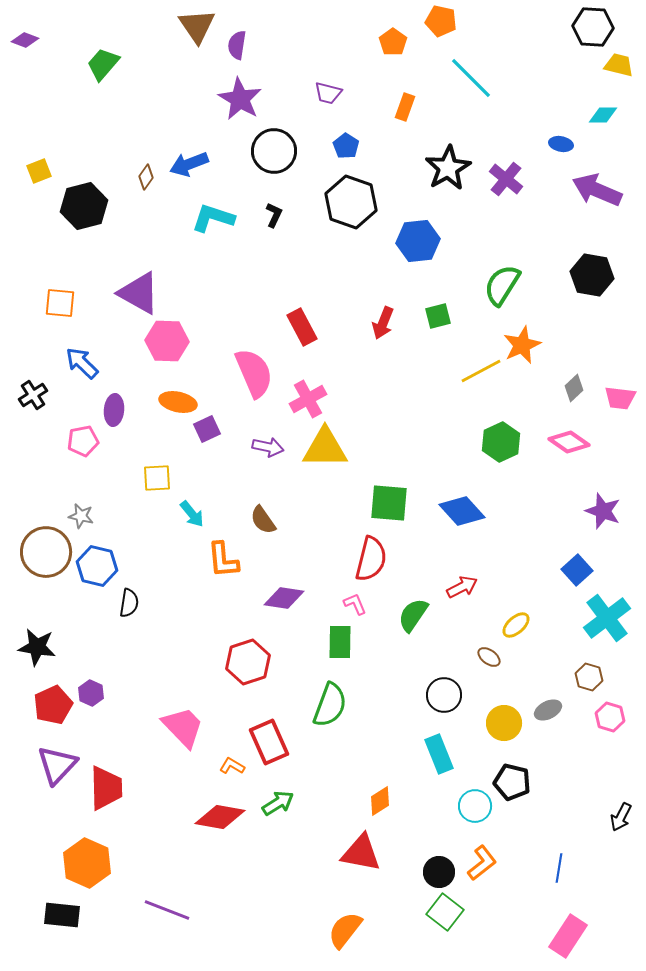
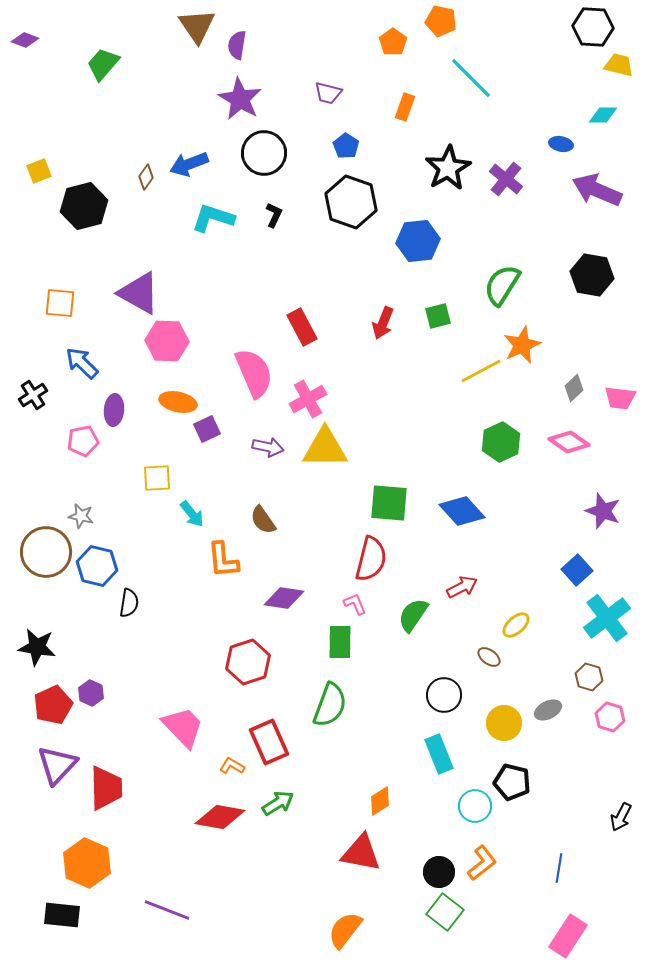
black circle at (274, 151): moved 10 px left, 2 px down
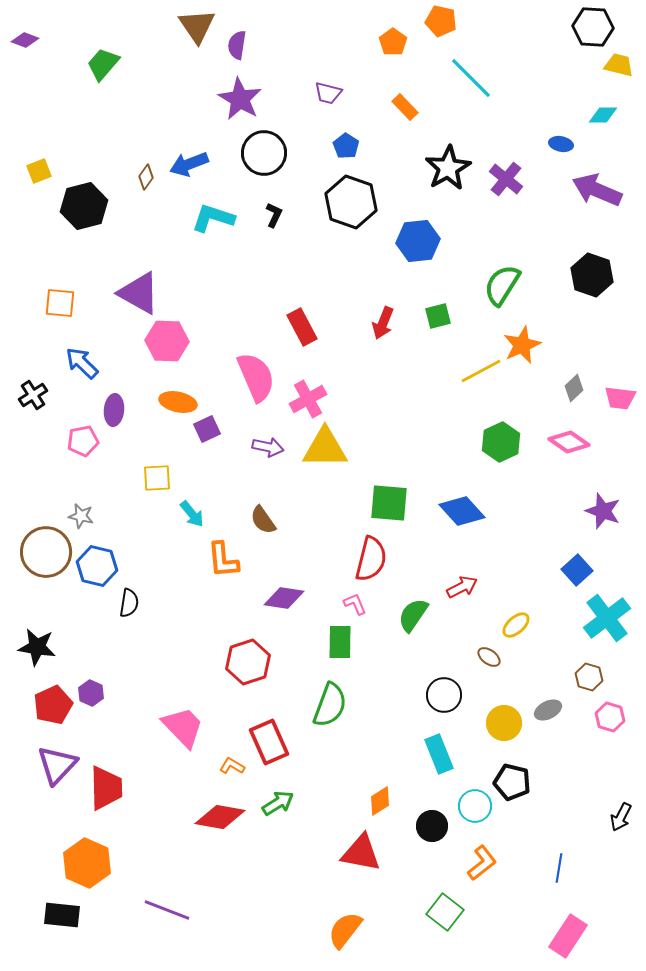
orange rectangle at (405, 107): rotated 64 degrees counterclockwise
black hexagon at (592, 275): rotated 9 degrees clockwise
pink semicircle at (254, 373): moved 2 px right, 4 px down
black circle at (439, 872): moved 7 px left, 46 px up
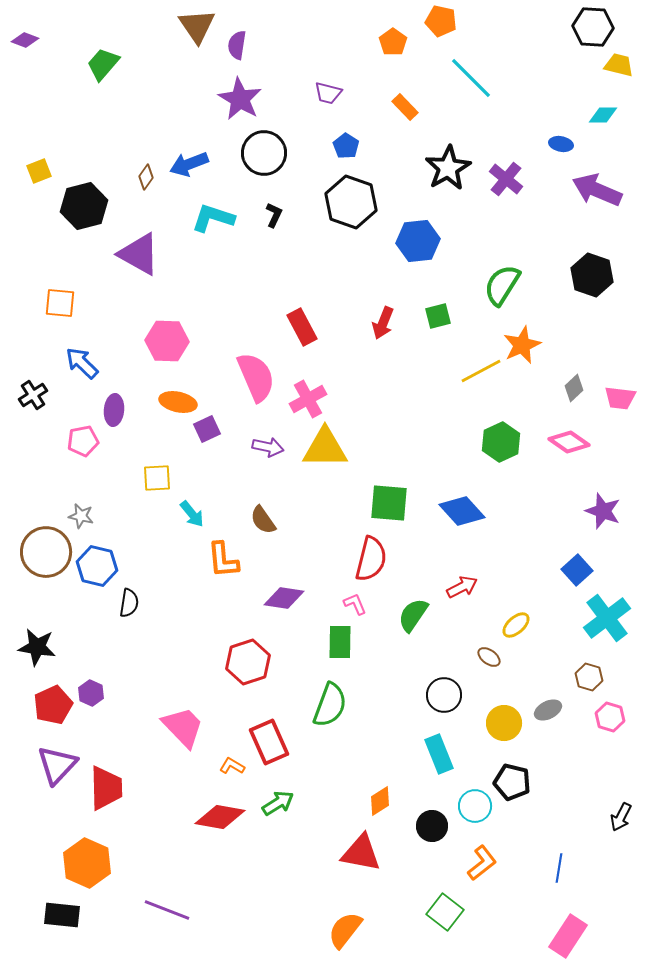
purple triangle at (139, 293): moved 39 px up
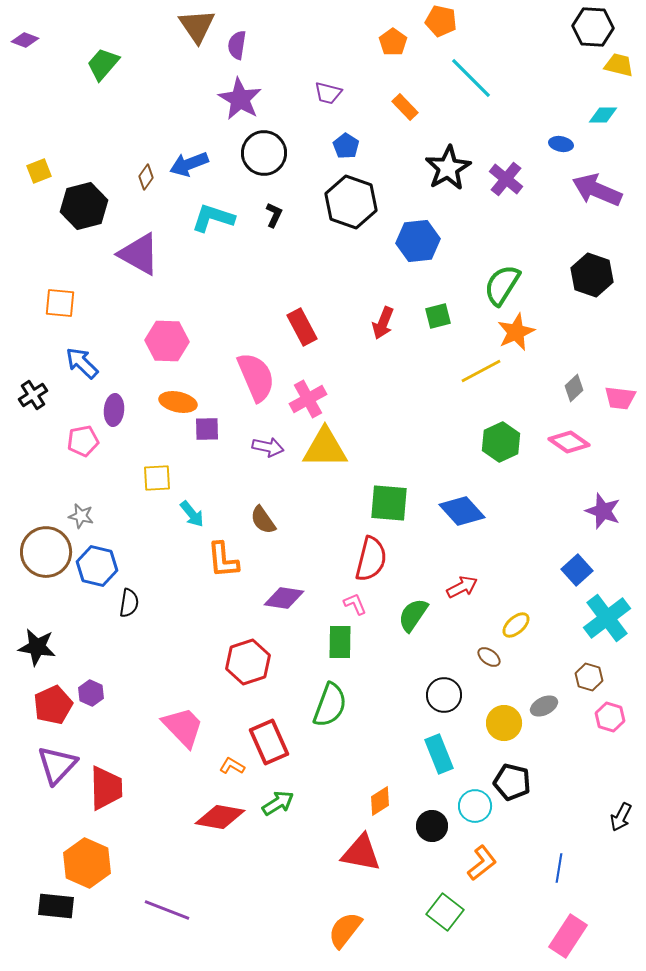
orange star at (522, 345): moved 6 px left, 13 px up
purple square at (207, 429): rotated 24 degrees clockwise
gray ellipse at (548, 710): moved 4 px left, 4 px up
black rectangle at (62, 915): moved 6 px left, 9 px up
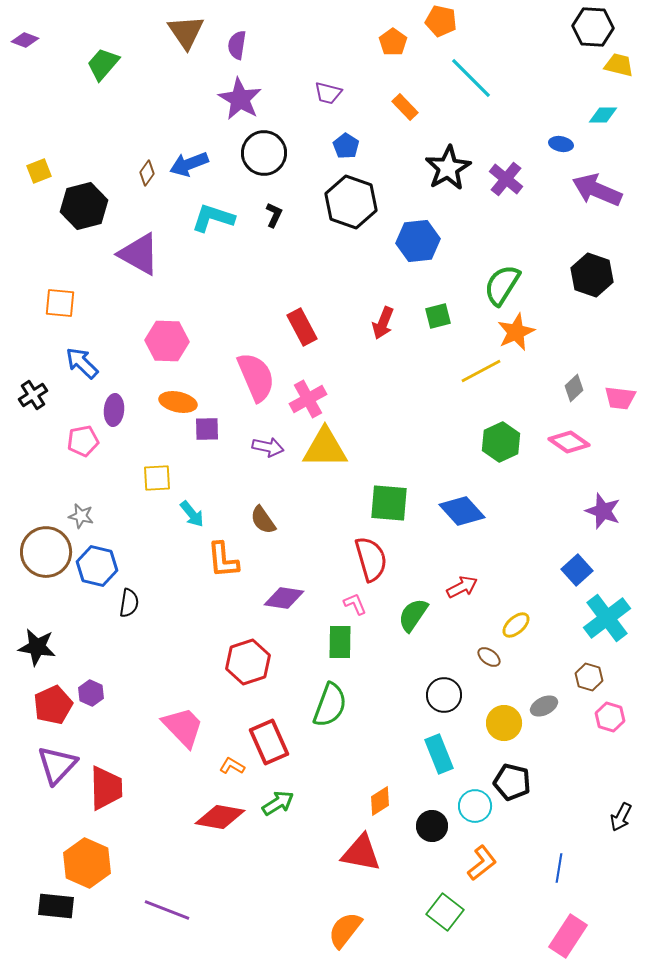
brown triangle at (197, 26): moved 11 px left, 6 px down
brown diamond at (146, 177): moved 1 px right, 4 px up
red semicircle at (371, 559): rotated 30 degrees counterclockwise
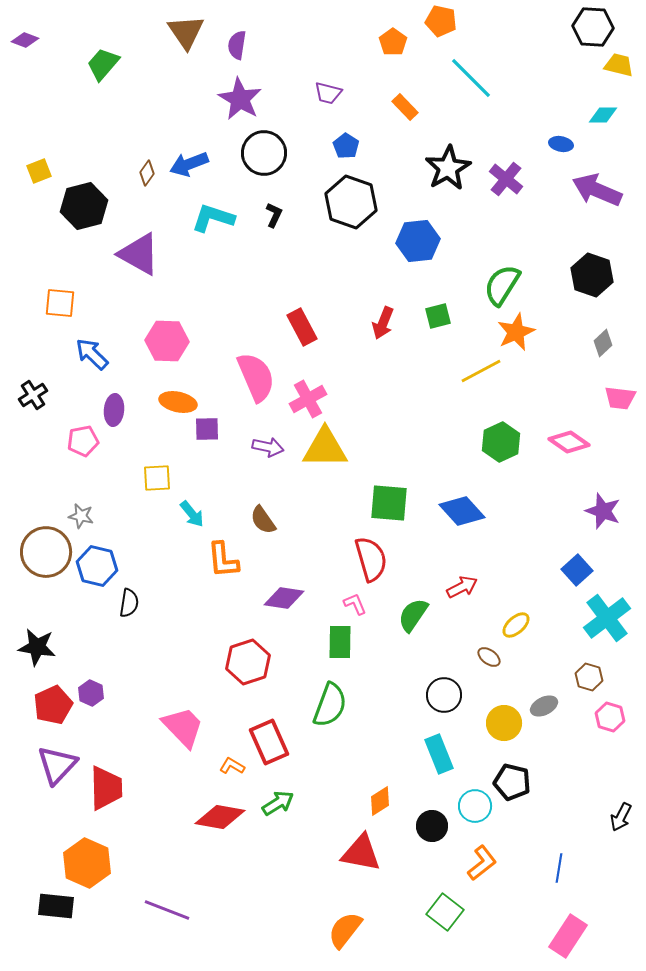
blue arrow at (82, 363): moved 10 px right, 9 px up
gray diamond at (574, 388): moved 29 px right, 45 px up
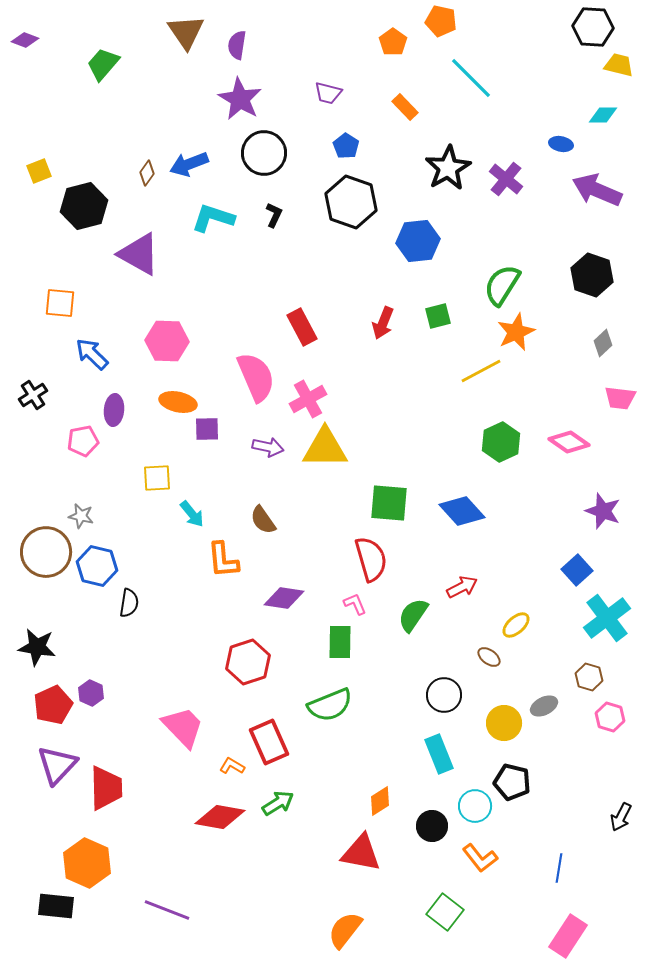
green semicircle at (330, 705): rotated 48 degrees clockwise
orange L-shape at (482, 863): moved 2 px left, 5 px up; rotated 90 degrees clockwise
